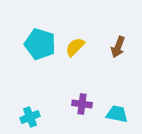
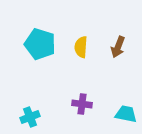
yellow semicircle: moved 6 px right; rotated 40 degrees counterclockwise
cyan trapezoid: moved 9 px right
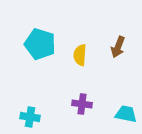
yellow semicircle: moved 1 px left, 8 px down
cyan cross: rotated 30 degrees clockwise
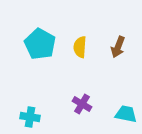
cyan pentagon: rotated 12 degrees clockwise
yellow semicircle: moved 8 px up
purple cross: rotated 24 degrees clockwise
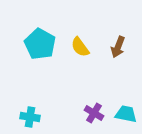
yellow semicircle: rotated 40 degrees counterclockwise
purple cross: moved 12 px right, 9 px down
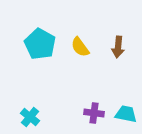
brown arrow: rotated 15 degrees counterclockwise
purple cross: rotated 24 degrees counterclockwise
cyan cross: rotated 30 degrees clockwise
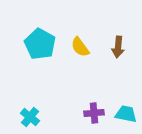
purple cross: rotated 12 degrees counterclockwise
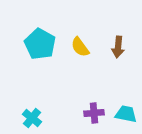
cyan cross: moved 2 px right, 1 px down
